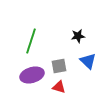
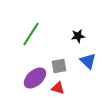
green line: moved 7 px up; rotated 15 degrees clockwise
purple ellipse: moved 3 px right, 3 px down; rotated 25 degrees counterclockwise
red triangle: moved 1 px left, 1 px down
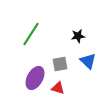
gray square: moved 1 px right, 2 px up
purple ellipse: rotated 20 degrees counterclockwise
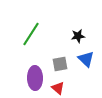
blue triangle: moved 2 px left, 2 px up
purple ellipse: rotated 30 degrees counterclockwise
red triangle: rotated 24 degrees clockwise
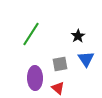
black star: rotated 24 degrees counterclockwise
blue triangle: rotated 12 degrees clockwise
